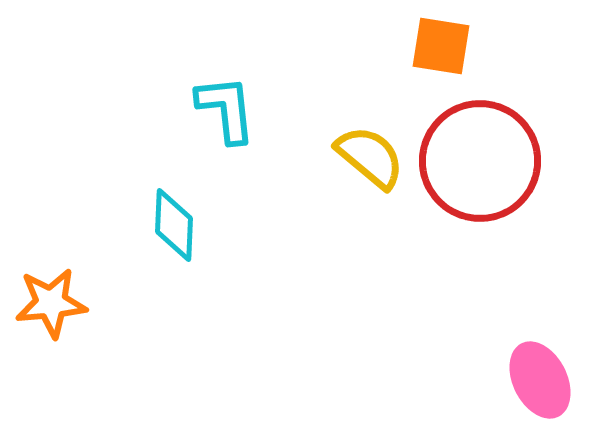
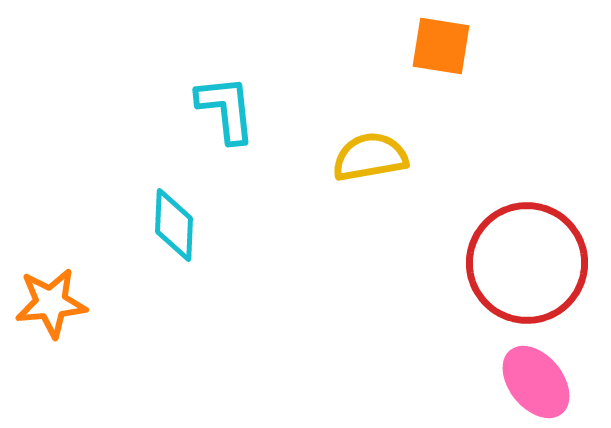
yellow semicircle: rotated 50 degrees counterclockwise
red circle: moved 47 px right, 102 px down
pink ellipse: moved 4 px left, 2 px down; rotated 12 degrees counterclockwise
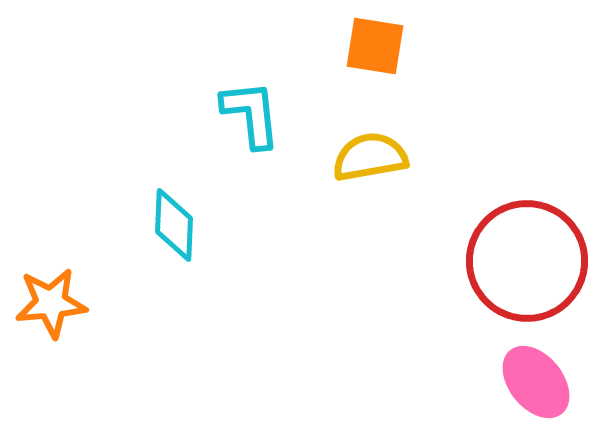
orange square: moved 66 px left
cyan L-shape: moved 25 px right, 5 px down
red circle: moved 2 px up
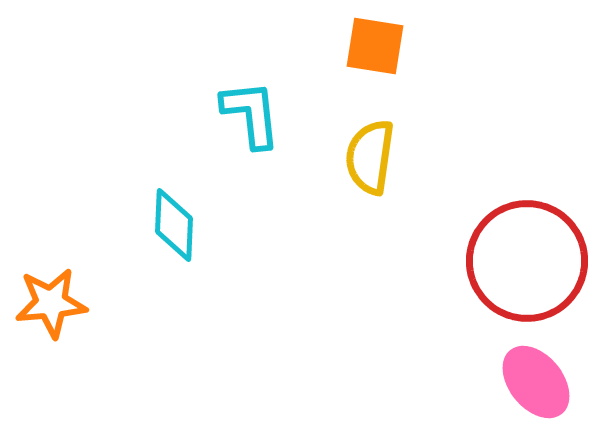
yellow semicircle: rotated 72 degrees counterclockwise
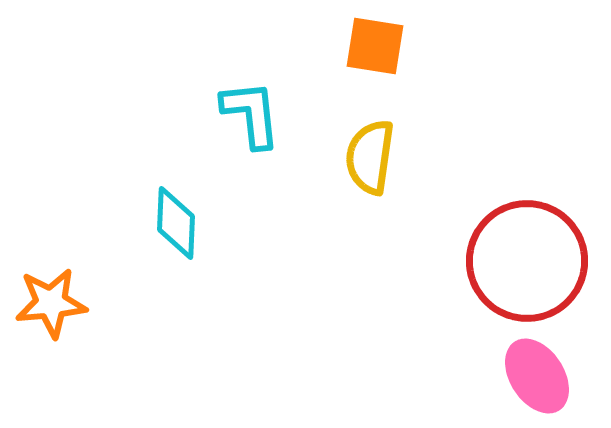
cyan diamond: moved 2 px right, 2 px up
pink ellipse: moved 1 px right, 6 px up; rotated 6 degrees clockwise
